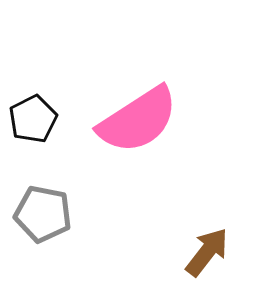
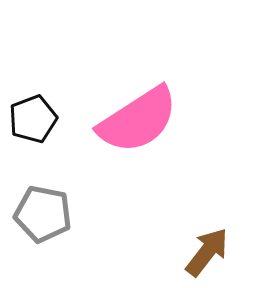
black pentagon: rotated 6 degrees clockwise
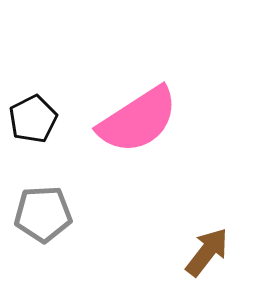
black pentagon: rotated 6 degrees counterclockwise
gray pentagon: rotated 14 degrees counterclockwise
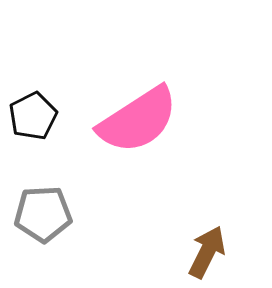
black pentagon: moved 3 px up
brown arrow: rotated 12 degrees counterclockwise
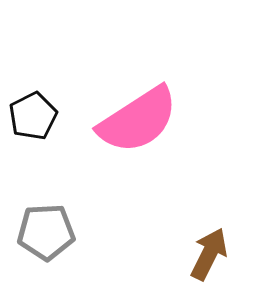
gray pentagon: moved 3 px right, 18 px down
brown arrow: moved 2 px right, 2 px down
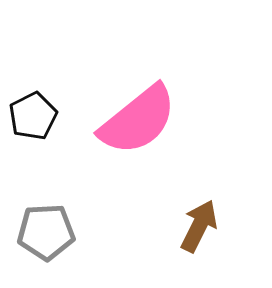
pink semicircle: rotated 6 degrees counterclockwise
brown arrow: moved 10 px left, 28 px up
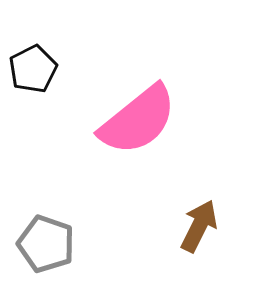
black pentagon: moved 47 px up
gray pentagon: moved 12 px down; rotated 22 degrees clockwise
